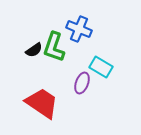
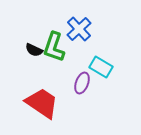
blue cross: rotated 25 degrees clockwise
black semicircle: rotated 60 degrees clockwise
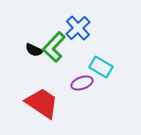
blue cross: moved 1 px left, 1 px up
green L-shape: rotated 24 degrees clockwise
purple ellipse: rotated 50 degrees clockwise
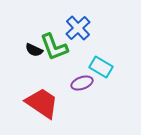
green L-shape: rotated 64 degrees counterclockwise
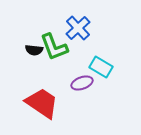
black semicircle: rotated 18 degrees counterclockwise
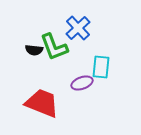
cyan rectangle: rotated 65 degrees clockwise
red trapezoid: rotated 12 degrees counterclockwise
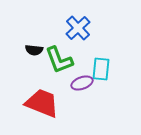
green L-shape: moved 5 px right, 13 px down
cyan rectangle: moved 2 px down
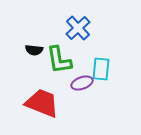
green L-shape: rotated 12 degrees clockwise
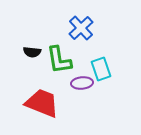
blue cross: moved 3 px right
black semicircle: moved 2 px left, 2 px down
cyan rectangle: rotated 25 degrees counterclockwise
purple ellipse: rotated 15 degrees clockwise
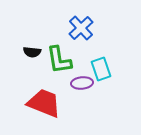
red trapezoid: moved 2 px right
